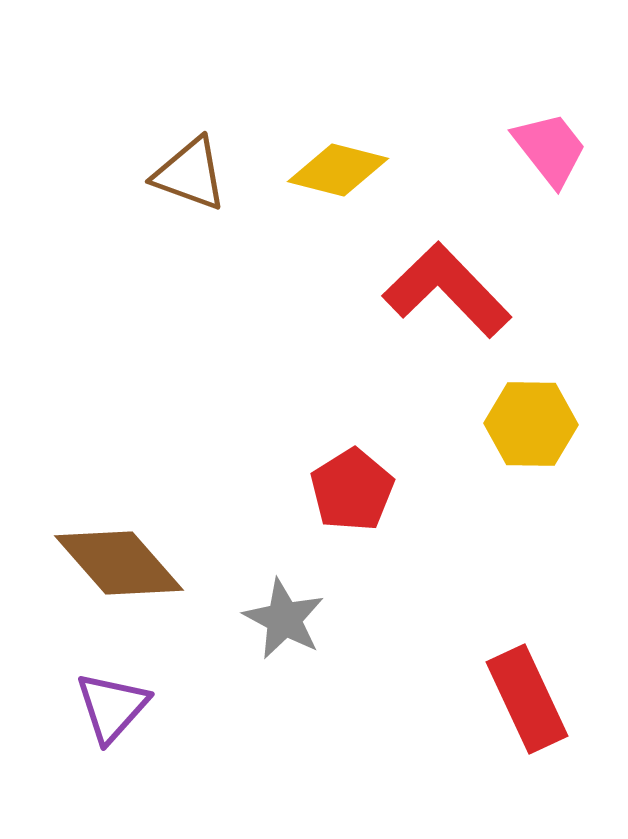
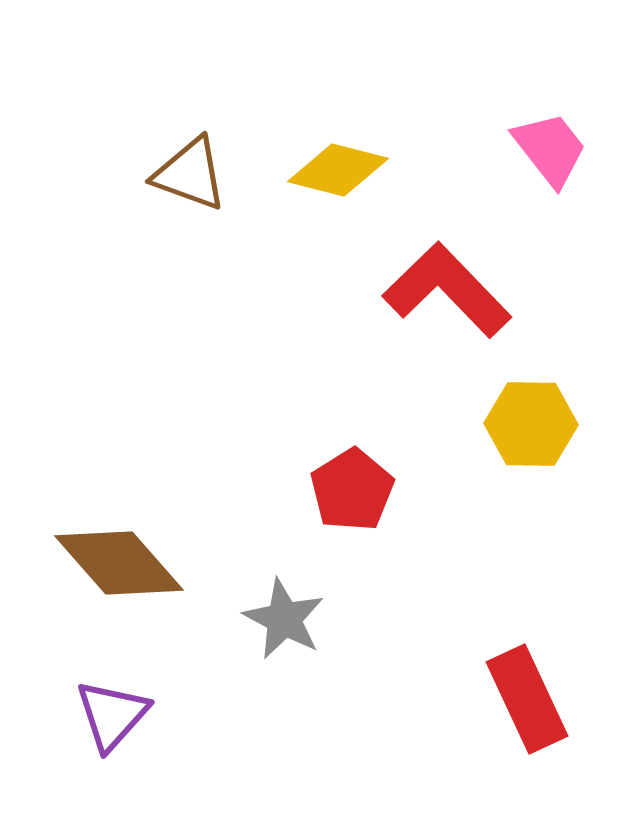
purple triangle: moved 8 px down
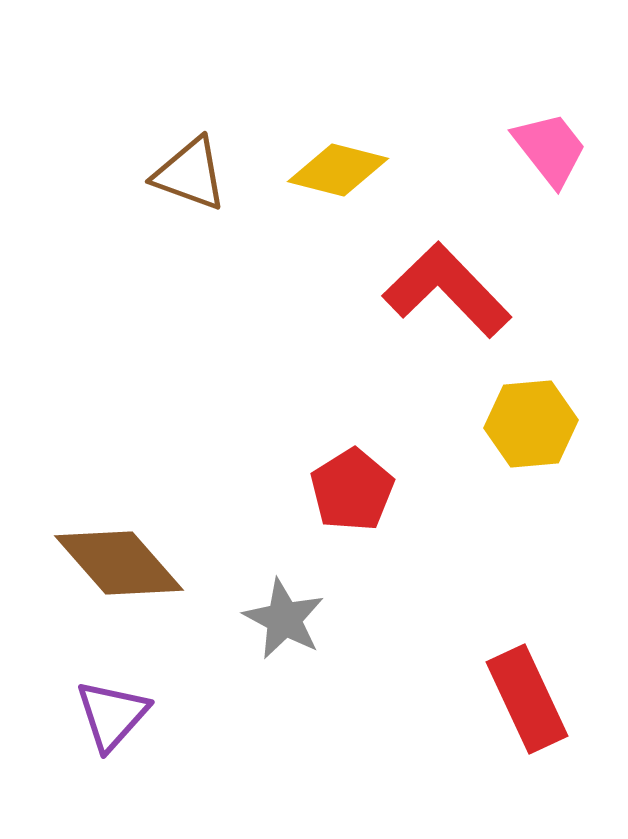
yellow hexagon: rotated 6 degrees counterclockwise
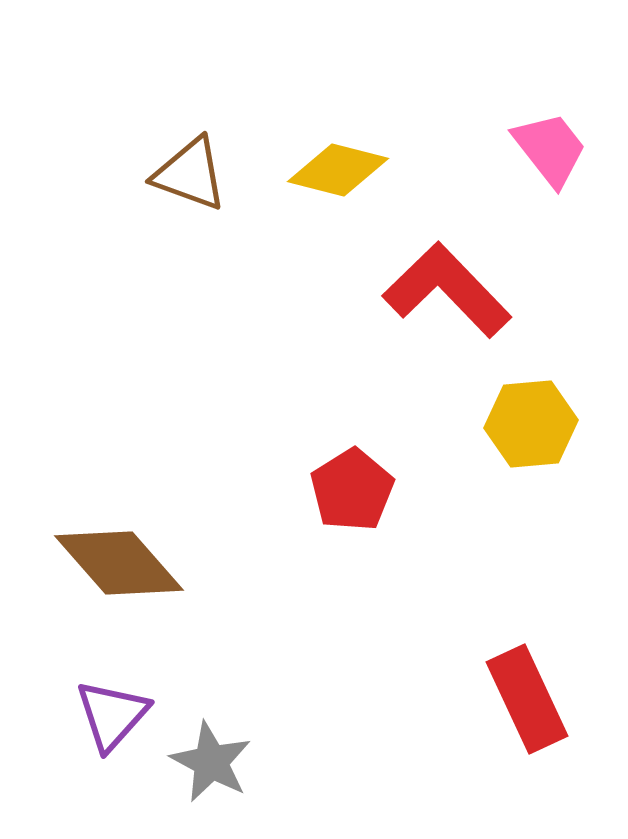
gray star: moved 73 px left, 143 px down
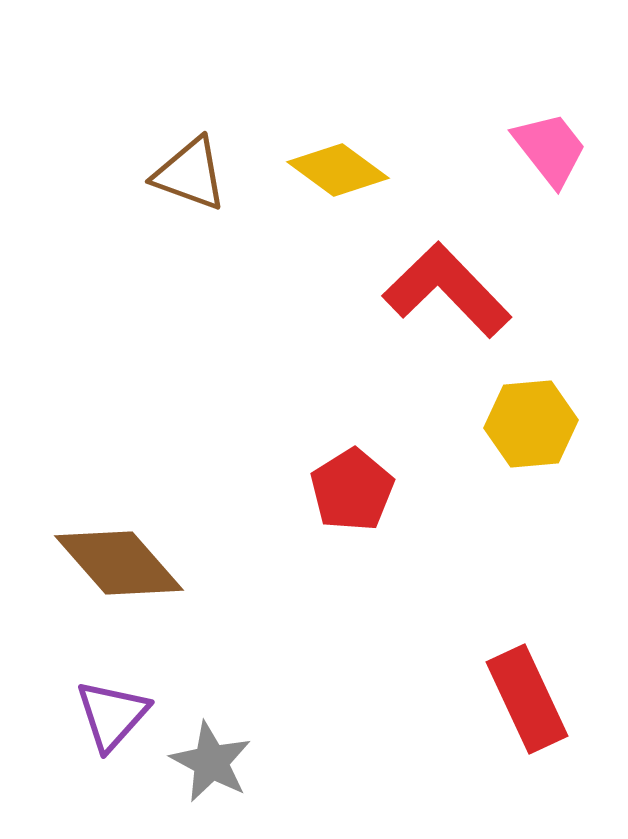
yellow diamond: rotated 22 degrees clockwise
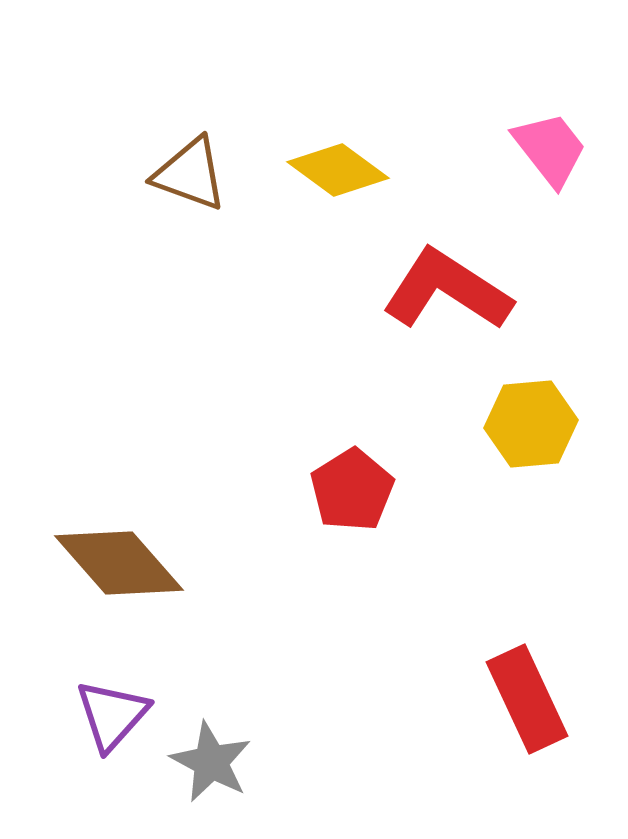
red L-shape: rotated 13 degrees counterclockwise
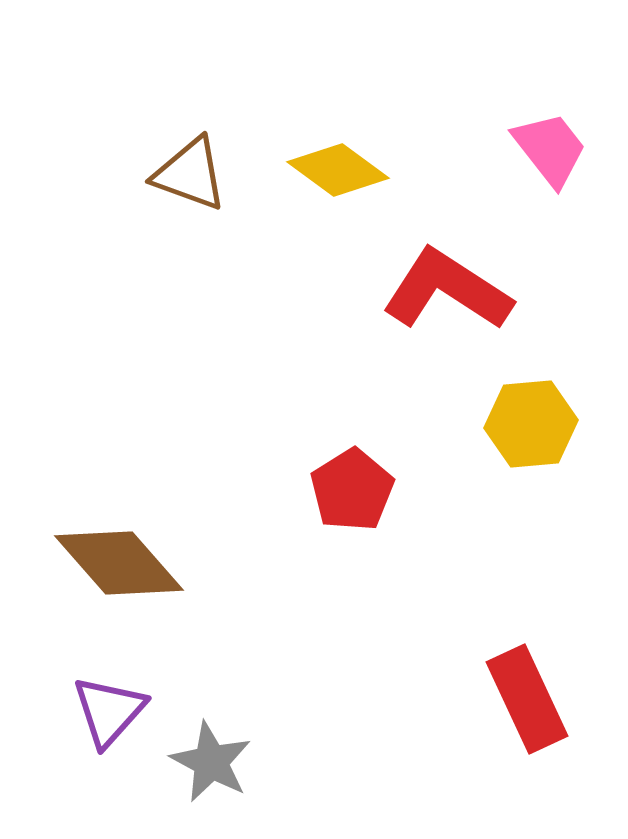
purple triangle: moved 3 px left, 4 px up
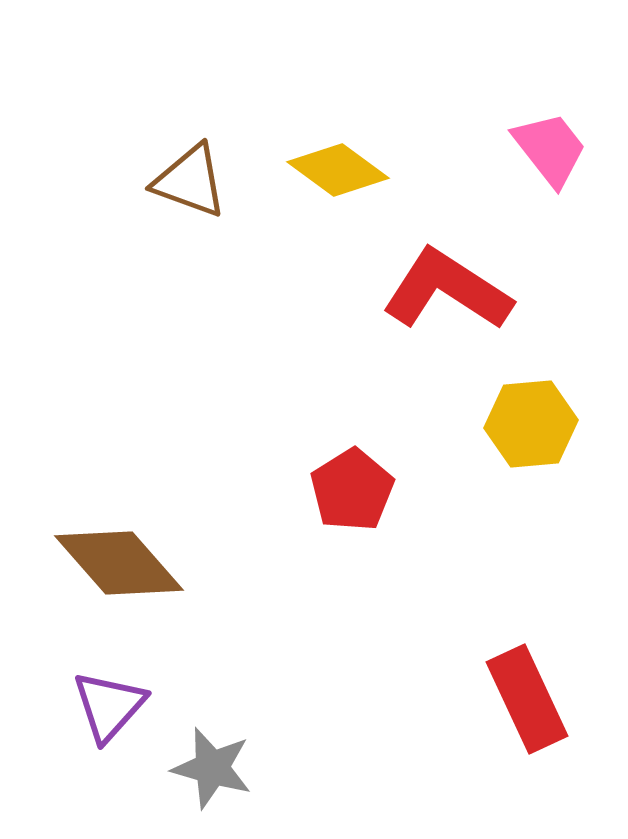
brown triangle: moved 7 px down
purple triangle: moved 5 px up
gray star: moved 1 px right, 6 px down; rotated 12 degrees counterclockwise
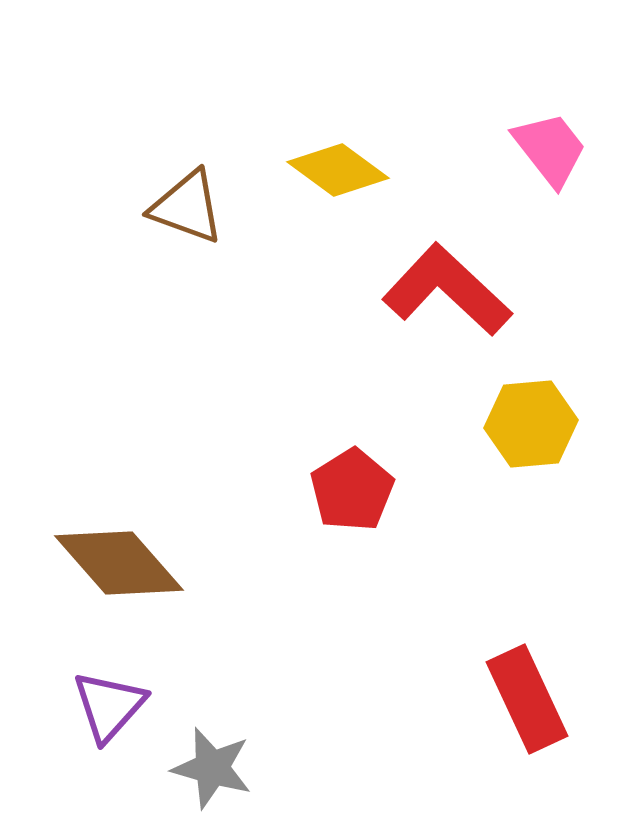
brown triangle: moved 3 px left, 26 px down
red L-shape: rotated 10 degrees clockwise
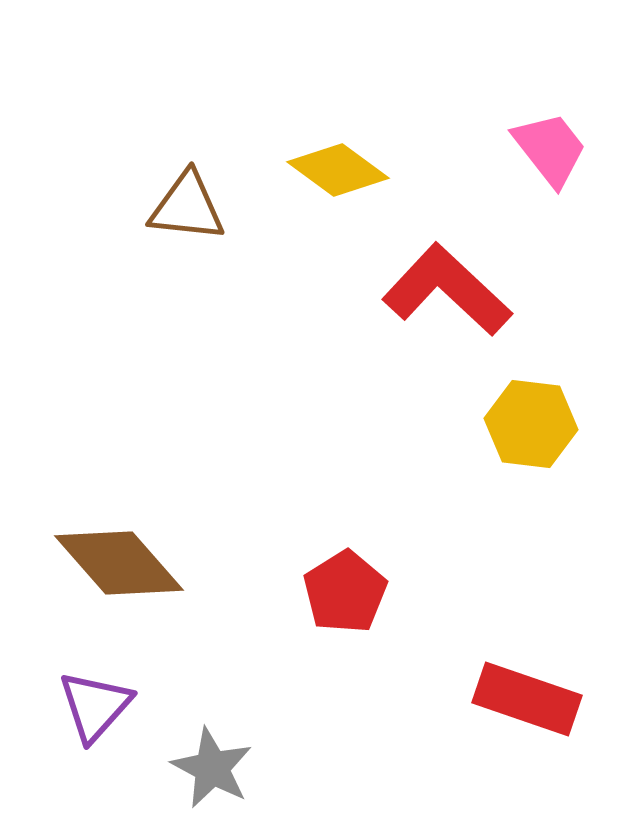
brown triangle: rotated 14 degrees counterclockwise
yellow hexagon: rotated 12 degrees clockwise
red pentagon: moved 7 px left, 102 px down
red rectangle: rotated 46 degrees counterclockwise
purple triangle: moved 14 px left
gray star: rotated 12 degrees clockwise
